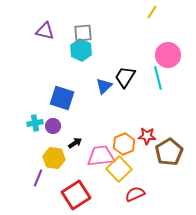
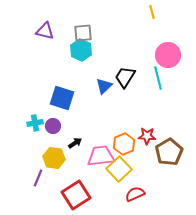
yellow line: rotated 48 degrees counterclockwise
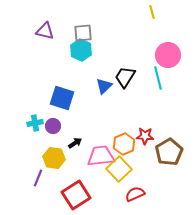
red star: moved 2 px left
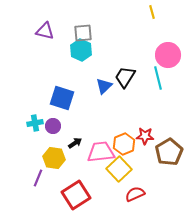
pink trapezoid: moved 4 px up
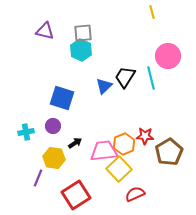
pink circle: moved 1 px down
cyan line: moved 7 px left
cyan cross: moved 9 px left, 9 px down
pink trapezoid: moved 3 px right, 1 px up
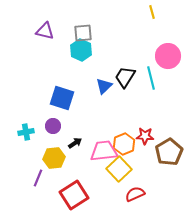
yellow hexagon: rotated 15 degrees counterclockwise
red square: moved 2 px left
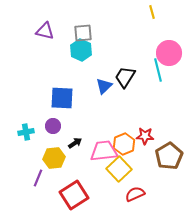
pink circle: moved 1 px right, 3 px up
cyan line: moved 7 px right, 8 px up
blue square: rotated 15 degrees counterclockwise
brown pentagon: moved 4 px down
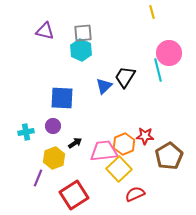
yellow hexagon: rotated 15 degrees counterclockwise
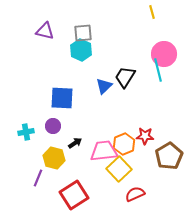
pink circle: moved 5 px left, 1 px down
yellow hexagon: rotated 25 degrees counterclockwise
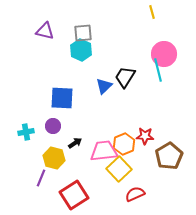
purple line: moved 3 px right
